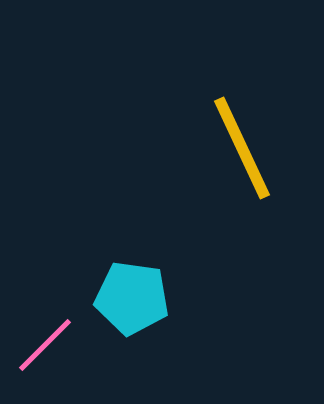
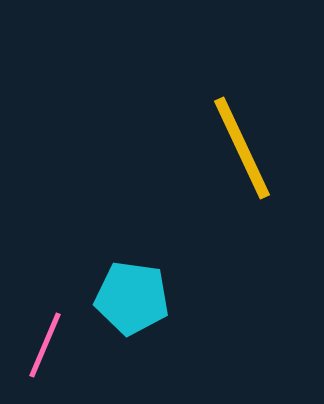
pink line: rotated 22 degrees counterclockwise
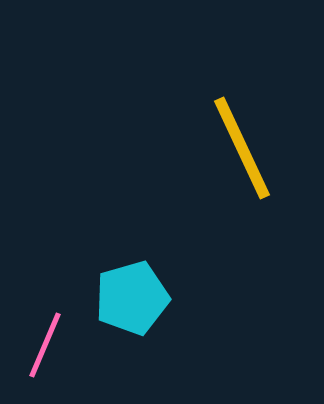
cyan pentagon: rotated 24 degrees counterclockwise
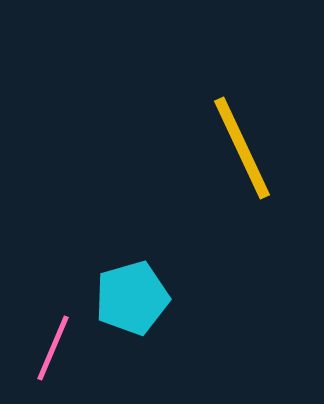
pink line: moved 8 px right, 3 px down
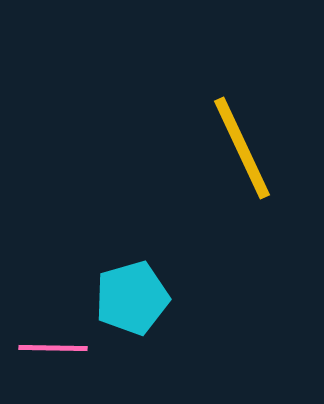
pink line: rotated 68 degrees clockwise
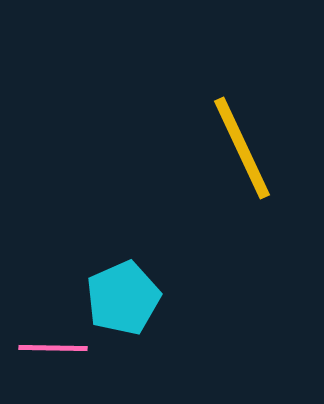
cyan pentagon: moved 9 px left; rotated 8 degrees counterclockwise
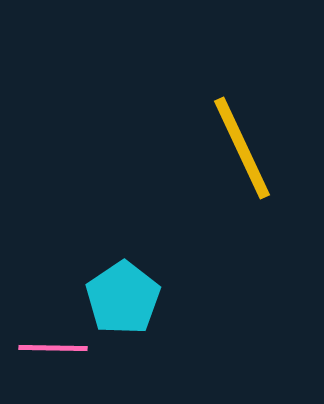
cyan pentagon: rotated 10 degrees counterclockwise
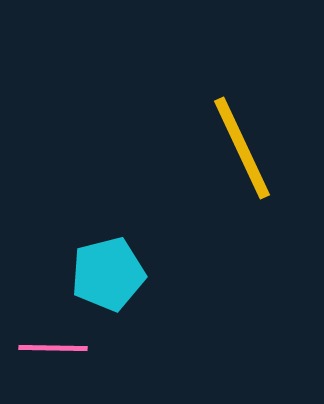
cyan pentagon: moved 15 px left, 24 px up; rotated 20 degrees clockwise
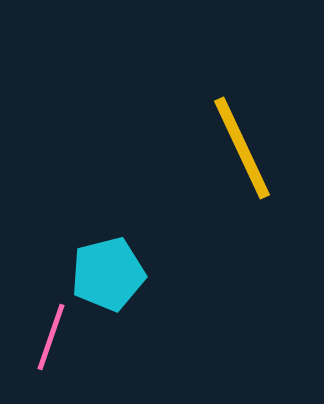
pink line: moved 2 px left, 11 px up; rotated 72 degrees counterclockwise
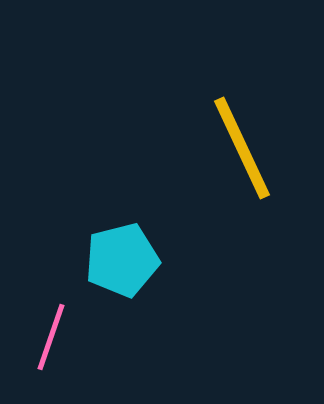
cyan pentagon: moved 14 px right, 14 px up
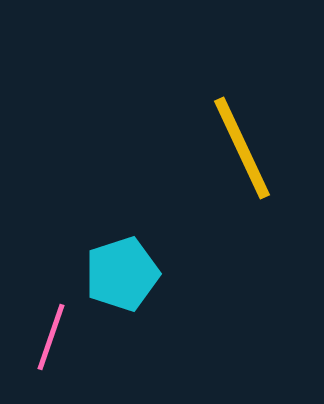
cyan pentagon: moved 14 px down; rotated 4 degrees counterclockwise
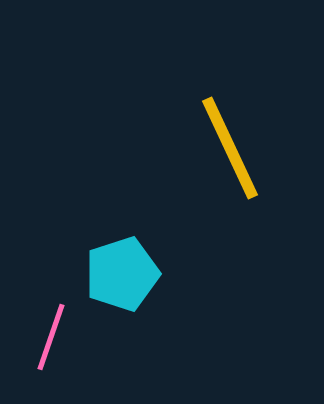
yellow line: moved 12 px left
